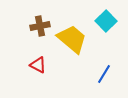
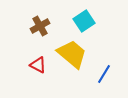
cyan square: moved 22 px left; rotated 10 degrees clockwise
brown cross: rotated 18 degrees counterclockwise
yellow trapezoid: moved 15 px down
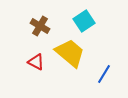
brown cross: rotated 30 degrees counterclockwise
yellow trapezoid: moved 2 px left, 1 px up
red triangle: moved 2 px left, 3 px up
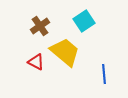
brown cross: rotated 24 degrees clockwise
yellow trapezoid: moved 5 px left, 1 px up
blue line: rotated 36 degrees counterclockwise
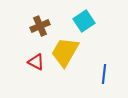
brown cross: rotated 12 degrees clockwise
yellow trapezoid: rotated 100 degrees counterclockwise
blue line: rotated 12 degrees clockwise
